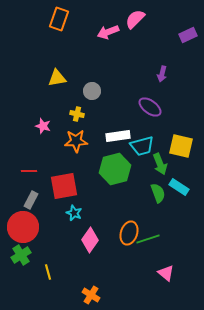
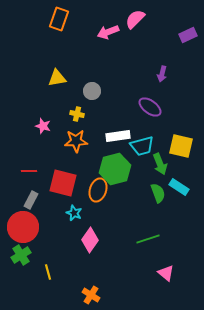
red square: moved 1 px left, 3 px up; rotated 24 degrees clockwise
orange ellipse: moved 31 px left, 43 px up
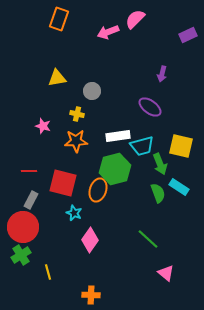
green line: rotated 60 degrees clockwise
orange cross: rotated 30 degrees counterclockwise
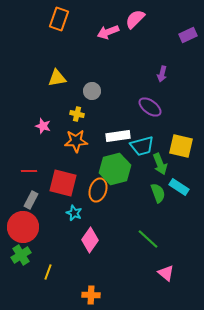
yellow line: rotated 35 degrees clockwise
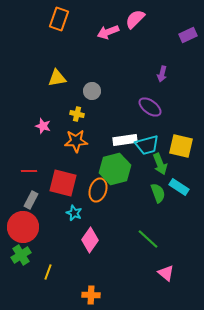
white rectangle: moved 7 px right, 4 px down
cyan trapezoid: moved 5 px right, 1 px up
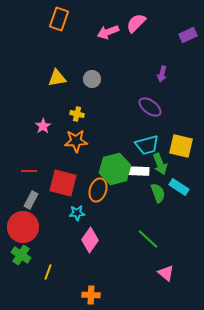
pink semicircle: moved 1 px right, 4 px down
gray circle: moved 12 px up
pink star: rotated 21 degrees clockwise
white rectangle: moved 12 px right, 31 px down; rotated 10 degrees clockwise
cyan star: moved 3 px right; rotated 28 degrees counterclockwise
green cross: rotated 24 degrees counterclockwise
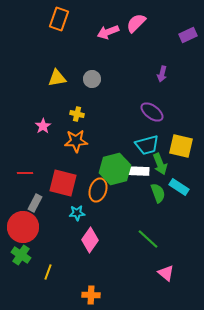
purple ellipse: moved 2 px right, 5 px down
red line: moved 4 px left, 2 px down
gray rectangle: moved 4 px right, 3 px down
